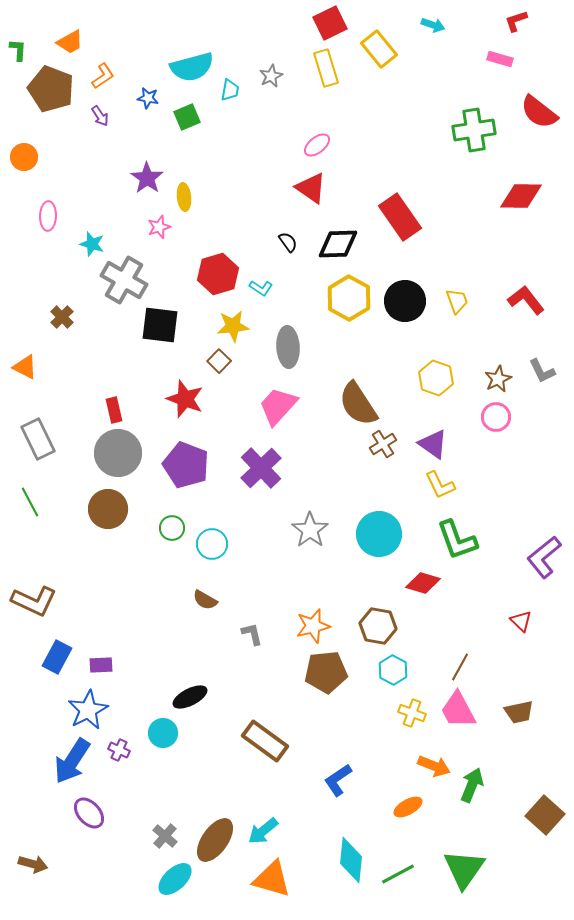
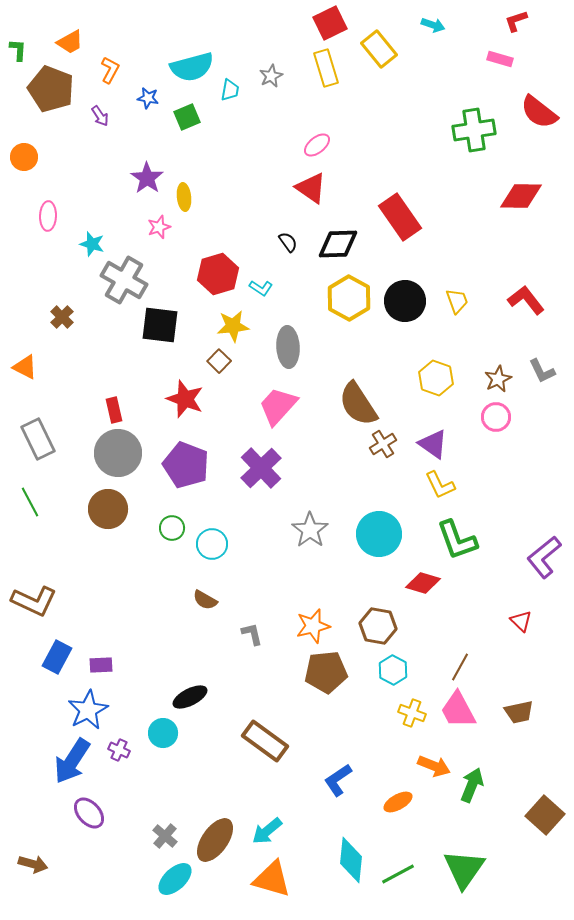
orange L-shape at (103, 76): moved 7 px right, 6 px up; rotated 28 degrees counterclockwise
orange ellipse at (408, 807): moved 10 px left, 5 px up
cyan arrow at (263, 831): moved 4 px right
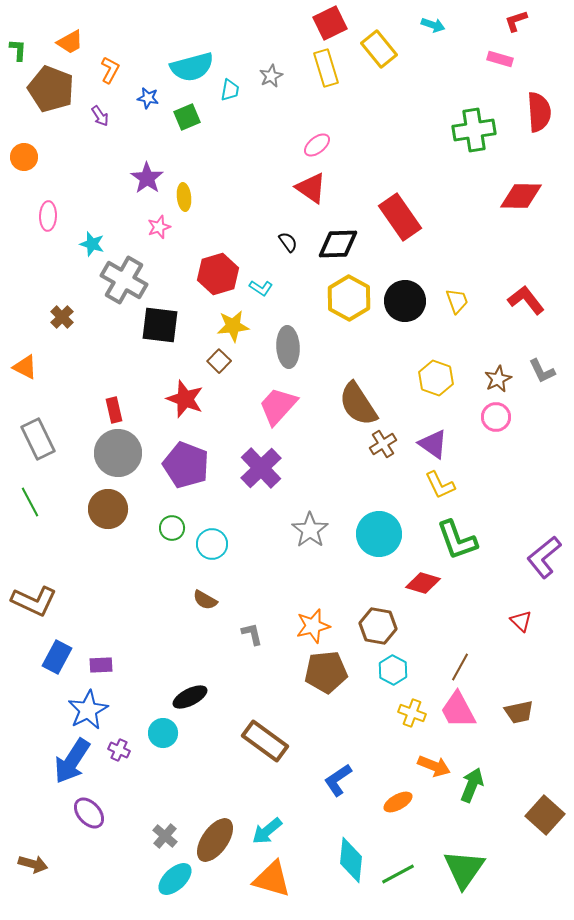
red semicircle at (539, 112): rotated 132 degrees counterclockwise
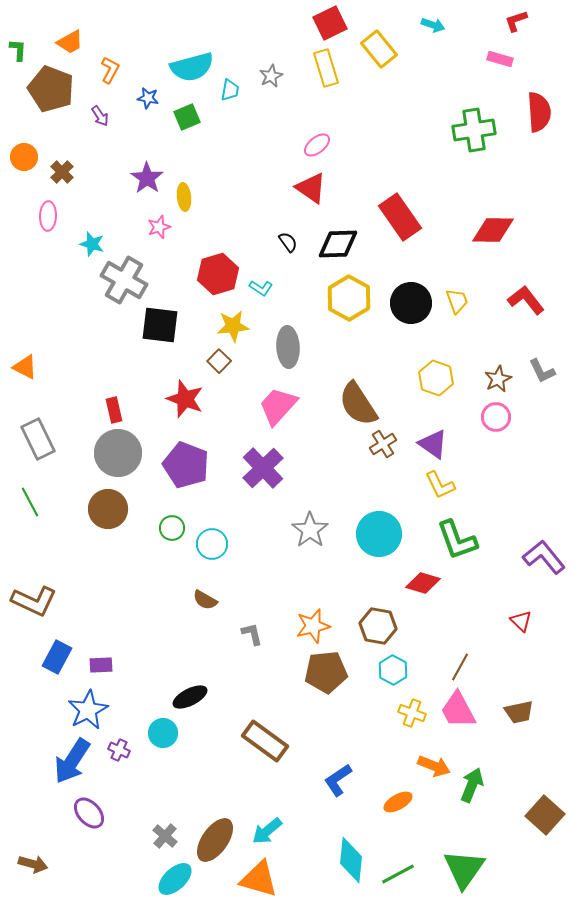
red diamond at (521, 196): moved 28 px left, 34 px down
black circle at (405, 301): moved 6 px right, 2 px down
brown cross at (62, 317): moved 145 px up
purple cross at (261, 468): moved 2 px right
purple L-shape at (544, 557): rotated 90 degrees clockwise
orange triangle at (272, 879): moved 13 px left
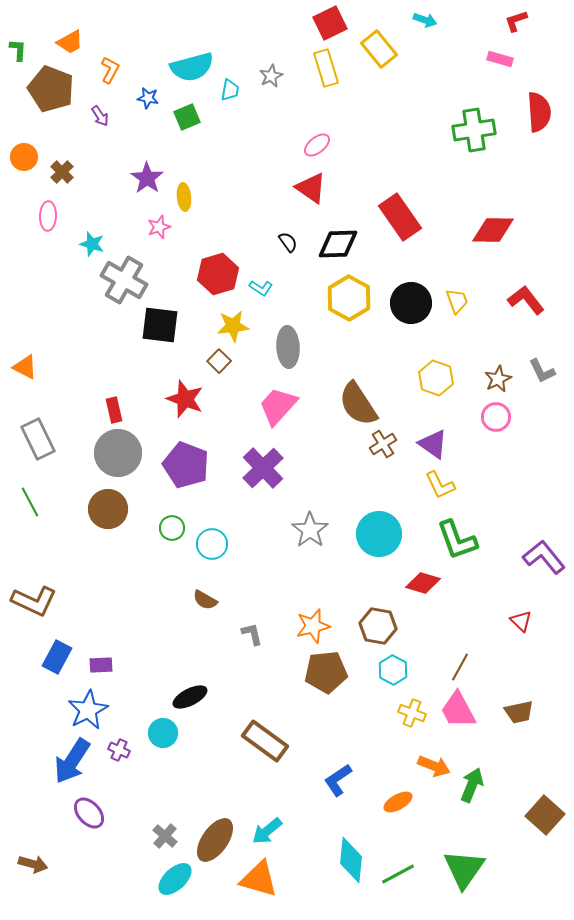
cyan arrow at (433, 25): moved 8 px left, 5 px up
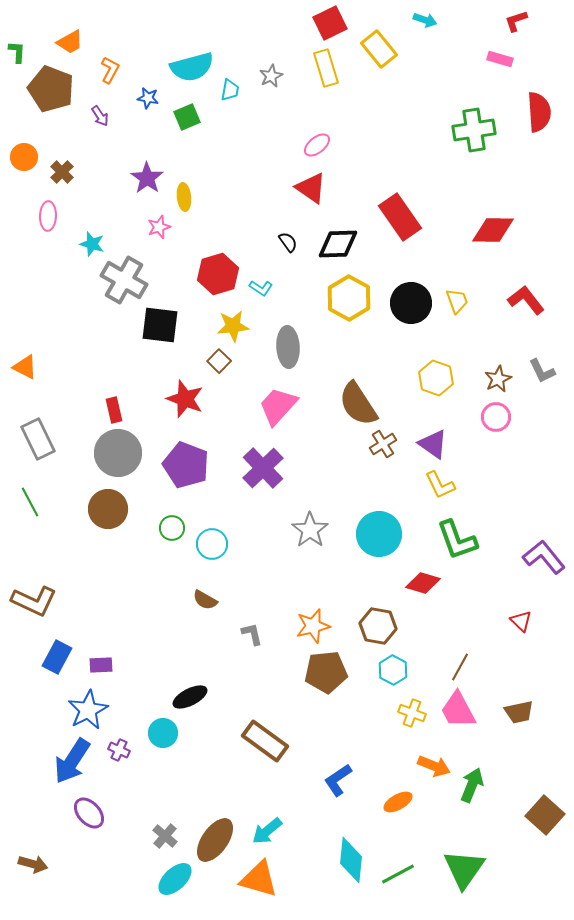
green L-shape at (18, 50): moved 1 px left, 2 px down
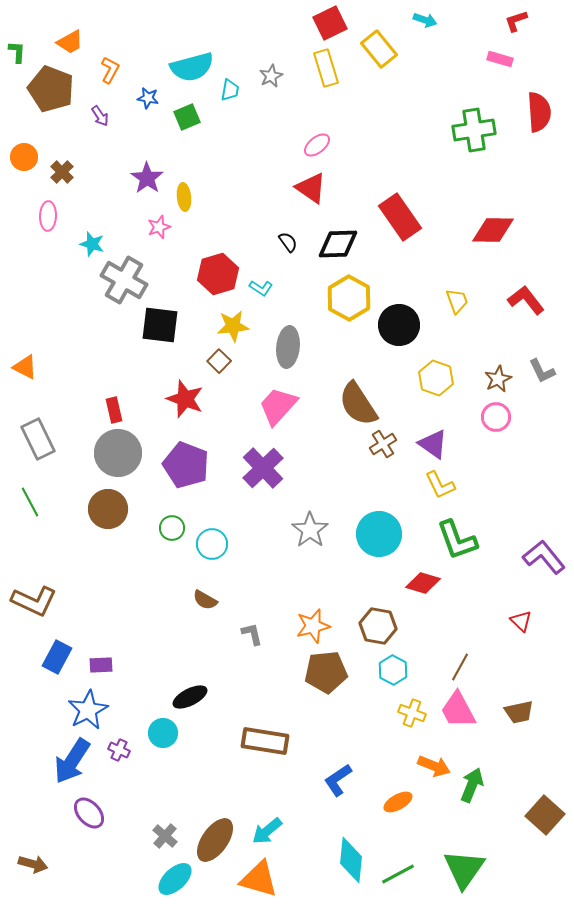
black circle at (411, 303): moved 12 px left, 22 px down
gray ellipse at (288, 347): rotated 9 degrees clockwise
brown rectangle at (265, 741): rotated 27 degrees counterclockwise
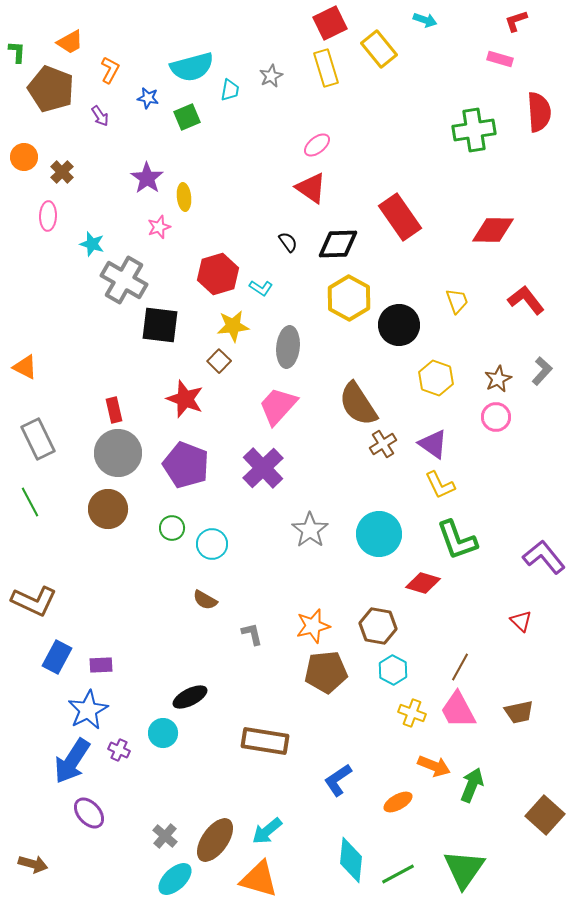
gray L-shape at (542, 371): rotated 112 degrees counterclockwise
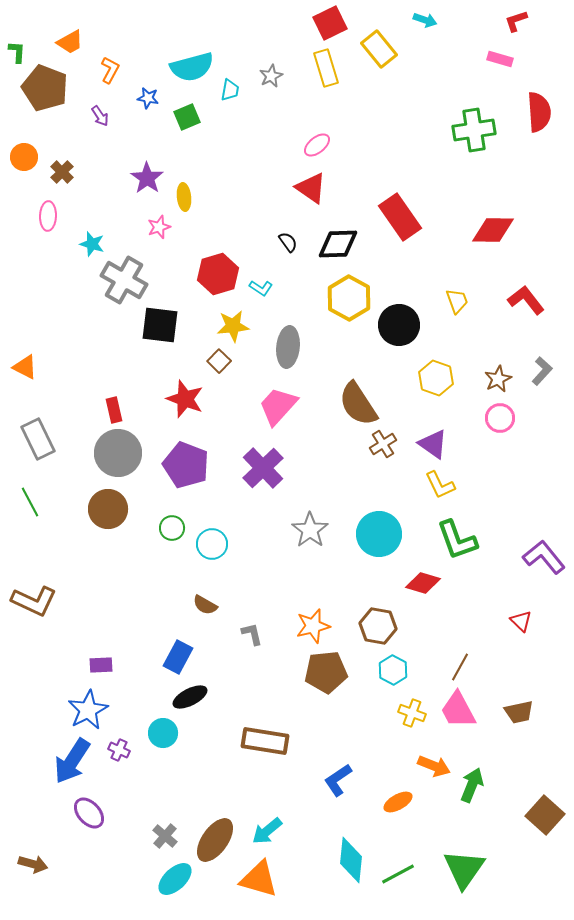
brown pentagon at (51, 89): moved 6 px left, 1 px up
pink circle at (496, 417): moved 4 px right, 1 px down
brown semicircle at (205, 600): moved 5 px down
blue rectangle at (57, 657): moved 121 px right
